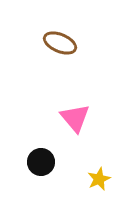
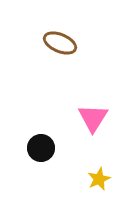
pink triangle: moved 18 px right; rotated 12 degrees clockwise
black circle: moved 14 px up
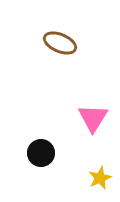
black circle: moved 5 px down
yellow star: moved 1 px right, 1 px up
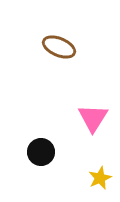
brown ellipse: moved 1 px left, 4 px down
black circle: moved 1 px up
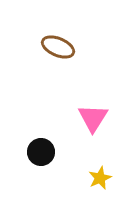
brown ellipse: moved 1 px left
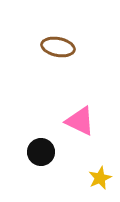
brown ellipse: rotated 12 degrees counterclockwise
pink triangle: moved 13 px left, 3 px down; rotated 36 degrees counterclockwise
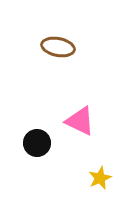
black circle: moved 4 px left, 9 px up
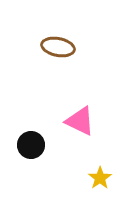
black circle: moved 6 px left, 2 px down
yellow star: rotated 10 degrees counterclockwise
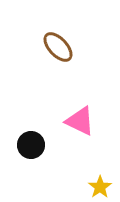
brown ellipse: rotated 36 degrees clockwise
yellow star: moved 9 px down
